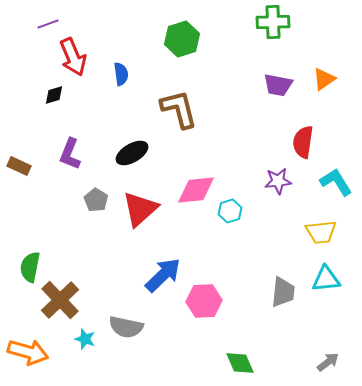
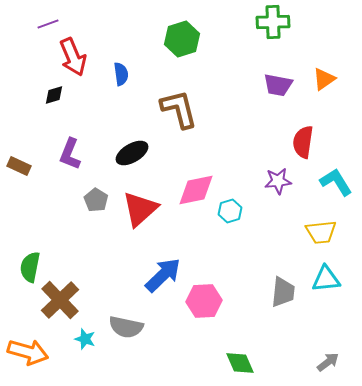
pink diamond: rotated 6 degrees counterclockwise
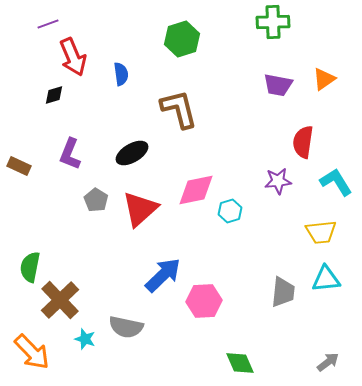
orange arrow: moved 4 px right; rotated 30 degrees clockwise
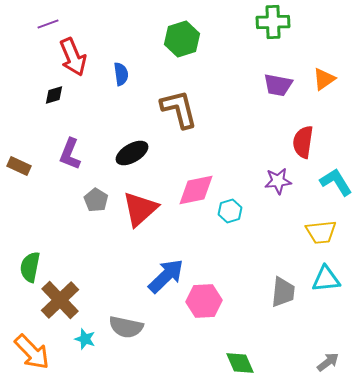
blue arrow: moved 3 px right, 1 px down
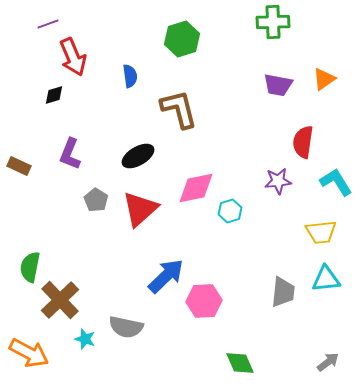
blue semicircle: moved 9 px right, 2 px down
black ellipse: moved 6 px right, 3 px down
pink diamond: moved 2 px up
orange arrow: moved 3 px left, 1 px down; rotated 18 degrees counterclockwise
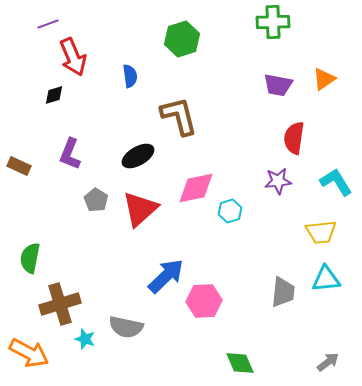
brown L-shape: moved 7 px down
red semicircle: moved 9 px left, 4 px up
green semicircle: moved 9 px up
brown cross: moved 4 px down; rotated 27 degrees clockwise
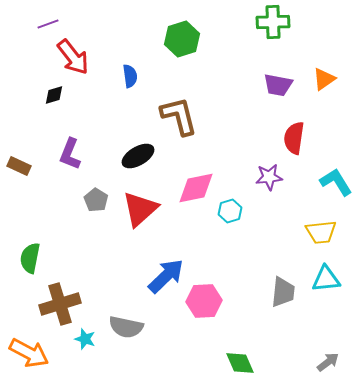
red arrow: rotated 15 degrees counterclockwise
purple star: moved 9 px left, 4 px up
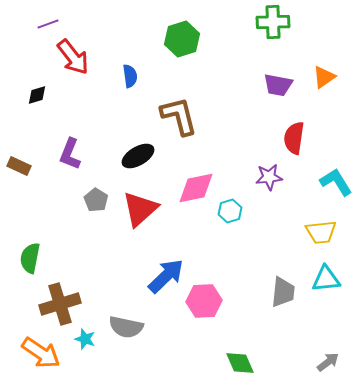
orange triangle: moved 2 px up
black diamond: moved 17 px left
orange arrow: moved 12 px right; rotated 6 degrees clockwise
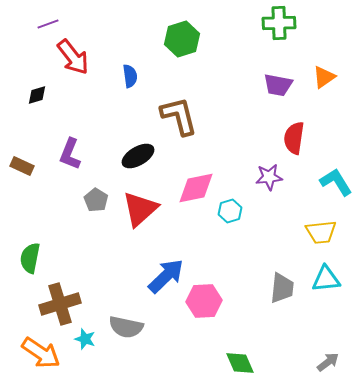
green cross: moved 6 px right, 1 px down
brown rectangle: moved 3 px right
gray trapezoid: moved 1 px left, 4 px up
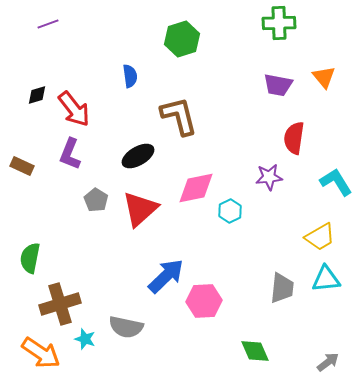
red arrow: moved 1 px right, 52 px down
orange triangle: rotated 35 degrees counterclockwise
cyan hexagon: rotated 10 degrees counterclockwise
yellow trapezoid: moved 1 px left, 5 px down; rotated 24 degrees counterclockwise
green diamond: moved 15 px right, 12 px up
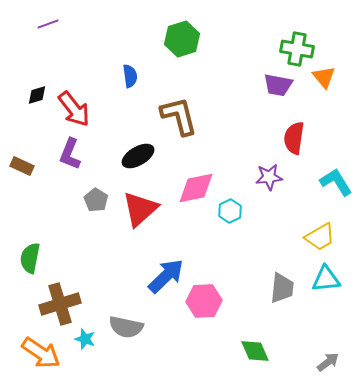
green cross: moved 18 px right, 26 px down; rotated 12 degrees clockwise
